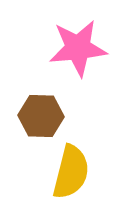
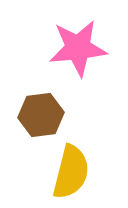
brown hexagon: moved 1 px up; rotated 9 degrees counterclockwise
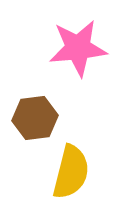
brown hexagon: moved 6 px left, 3 px down
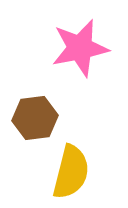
pink star: moved 2 px right; rotated 6 degrees counterclockwise
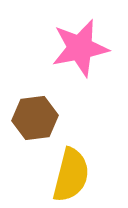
yellow semicircle: moved 3 px down
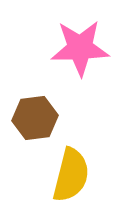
pink star: rotated 10 degrees clockwise
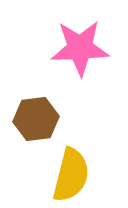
brown hexagon: moved 1 px right, 1 px down
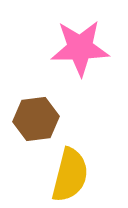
yellow semicircle: moved 1 px left
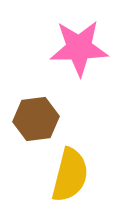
pink star: moved 1 px left
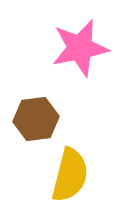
pink star: moved 1 px right; rotated 10 degrees counterclockwise
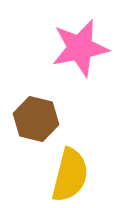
brown hexagon: rotated 21 degrees clockwise
